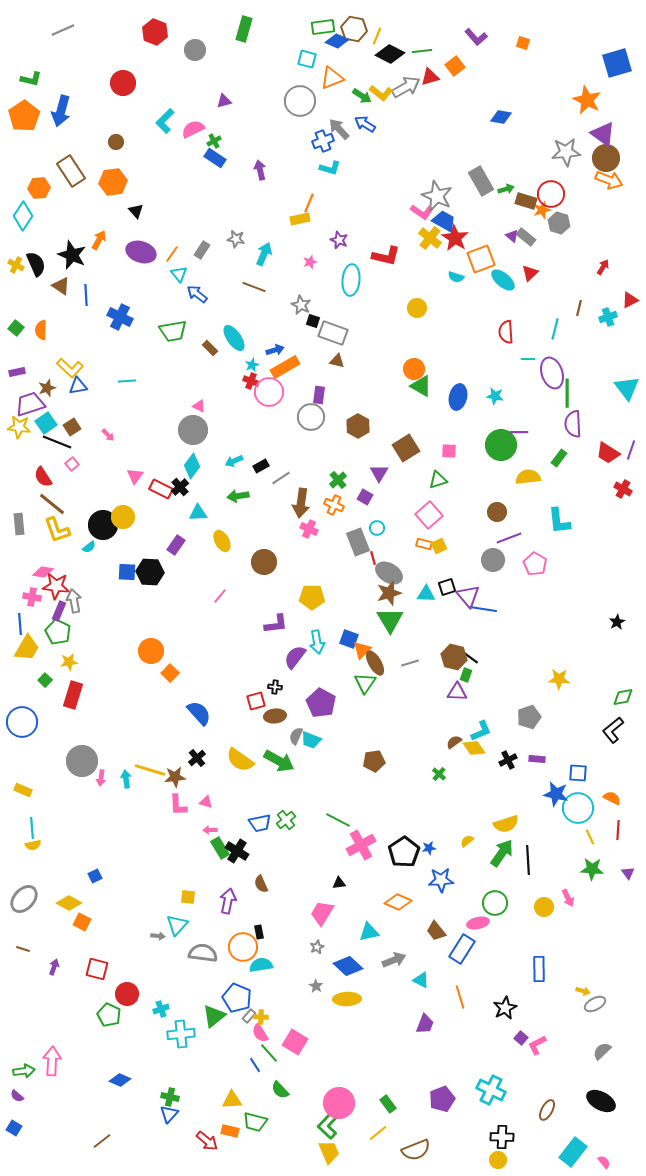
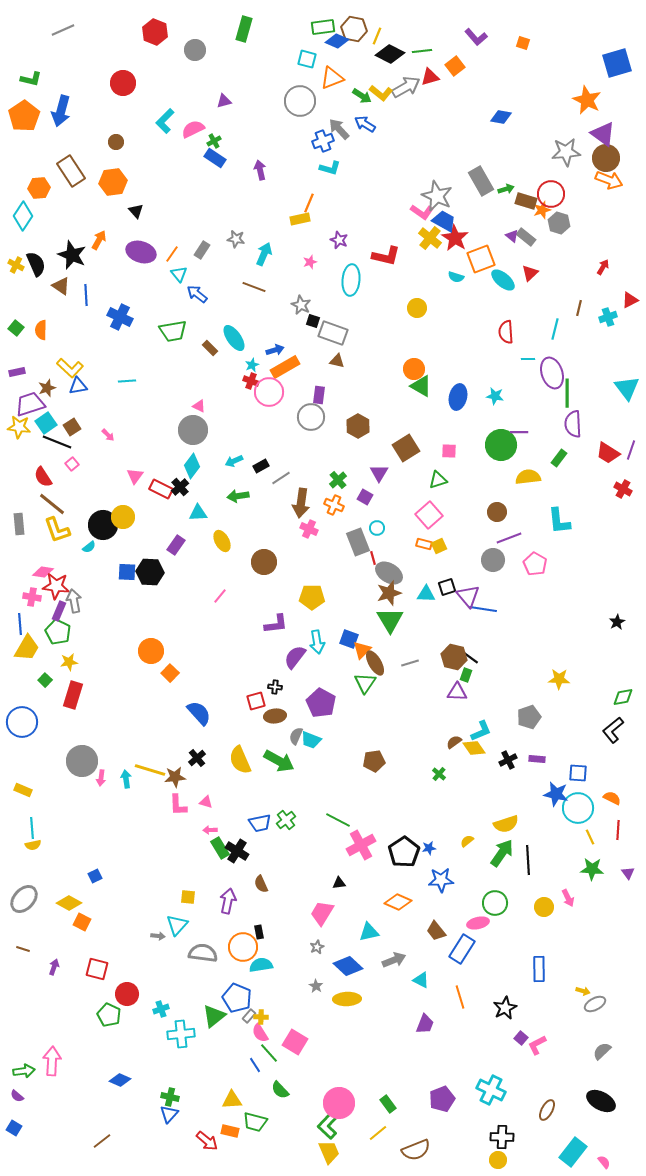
yellow semicircle at (240, 760): rotated 32 degrees clockwise
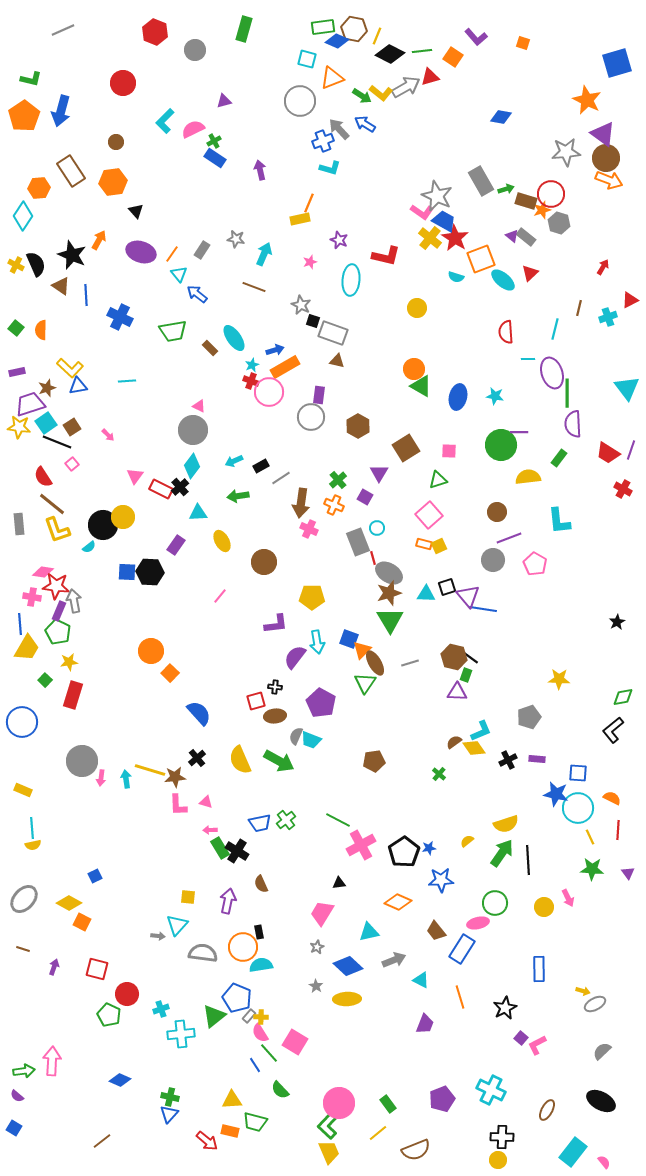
orange square at (455, 66): moved 2 px left, 9 px up; rotated 18 degrees counterclockwise
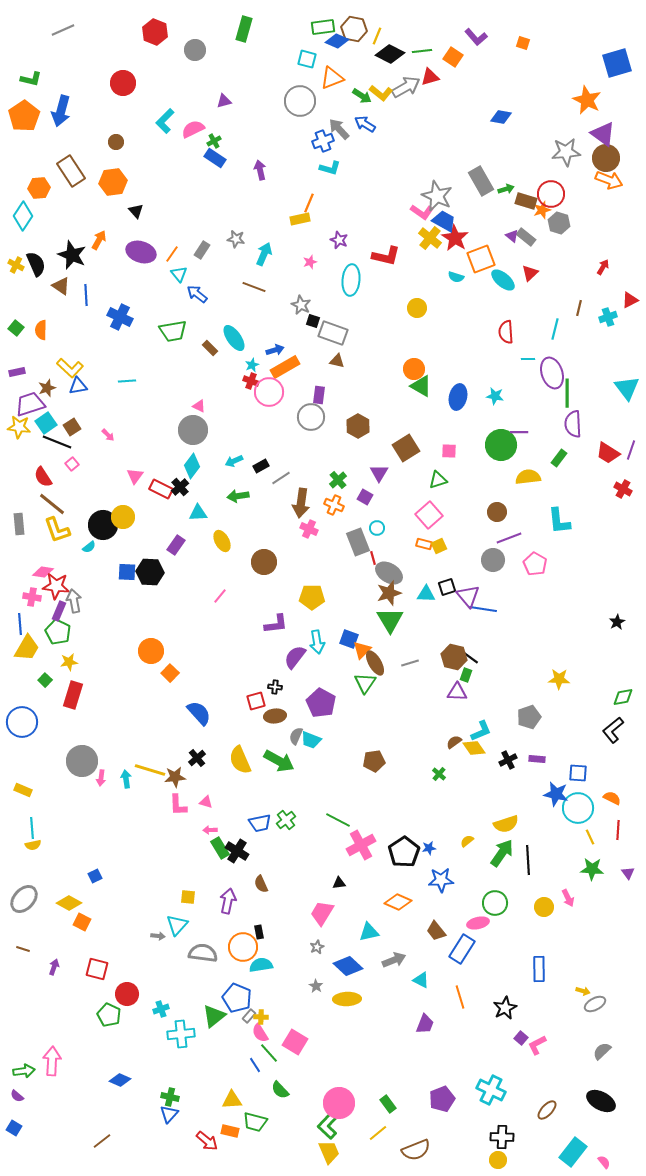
brown ellipse at (547, 1110): rotated 15 degrees clockwise
